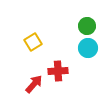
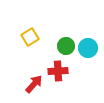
green circle: moved 21 px left, 20 px down
yellow square: moved 3 px left, 5 px up
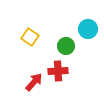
yellow square: rotated 24 degrees counterclockwise
cyan circle: moved 19 px up
red arrow: moved 2 px up
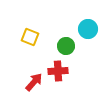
yellow square: rotated 12 degrees counterclockwise
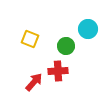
yellow square: moved 2 px down
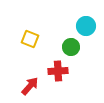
cyan circle: moved 2 px left, 3 px up
green circle: moved 5 px right, 1 px down
red arrow: moved 4 px left, 4 px down
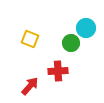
cyan circle: moved 2 px down
green circle: moved 4 px up
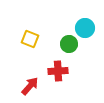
cyan circle: moved 1 px left
green circle: moved 2 px left, 1 px down
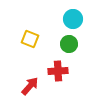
cyan circle: moved 12 px left, 9 px up
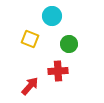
cyan circle: moved 21 px left, 3 px up
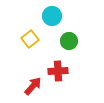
yellow square: rotated 30 degrees clockwise
green circle: moved 3 px up
red arrow: moved 3 px right
